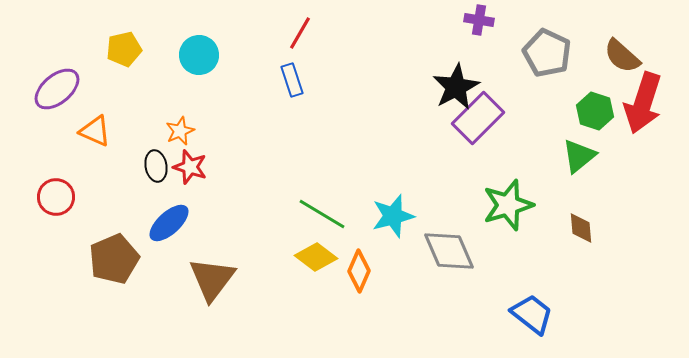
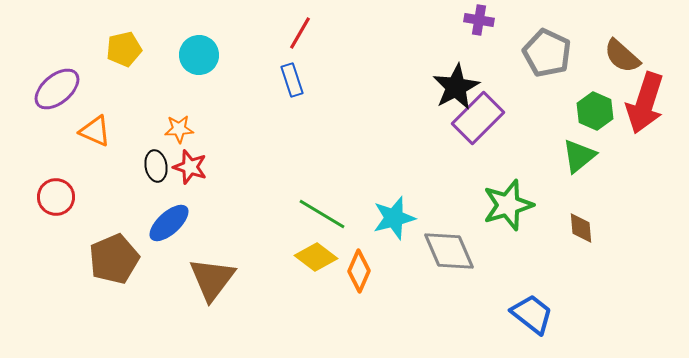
red arrow: moved 2 px right
green hexagon: rotated 6 degrees clockwise
orange star: moved 1 px left, 2 px up; rotated 20 degrees clockwise
cyan star: moved 1 px right, 2 px down
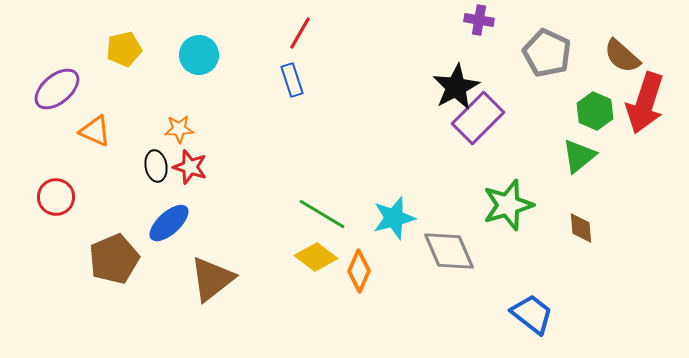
brown triangle: rotated 15 degrees clockwise
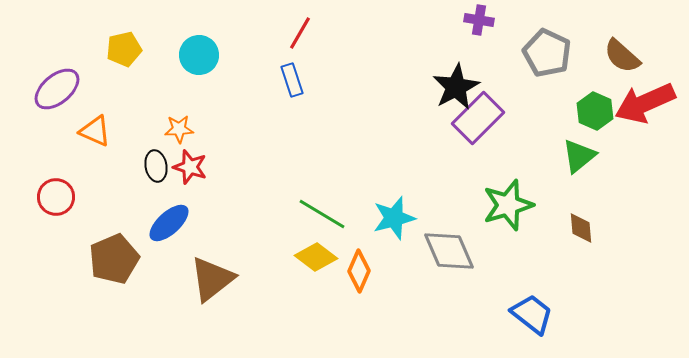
red arrow: rotated 48 degrees clockwise
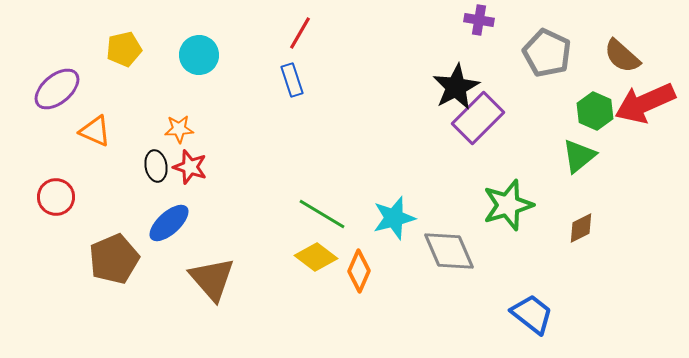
brown diamond: rotated 68 degrees clockwise
brown triangle: rotated 33 degrees counterclockwise
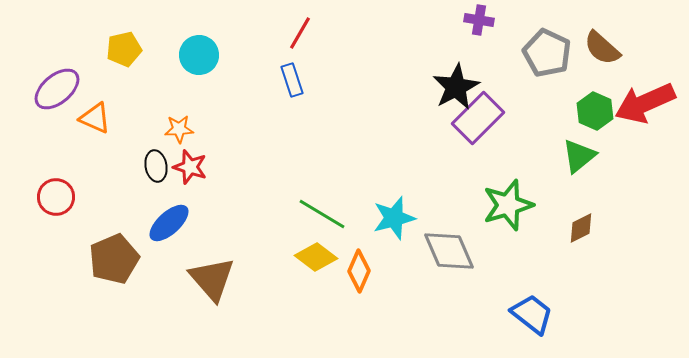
brown semicircle: moved 20 px left, 8 px up
orange triangle: moved 13 px up
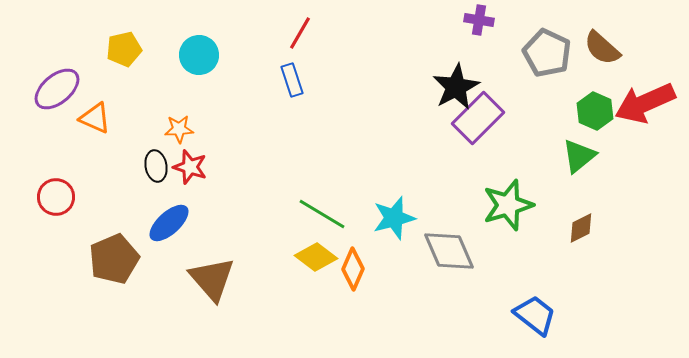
orange diamond: moved 6 px left, 2 px up
blue trapezoid: moved 3 px right, 1 px down
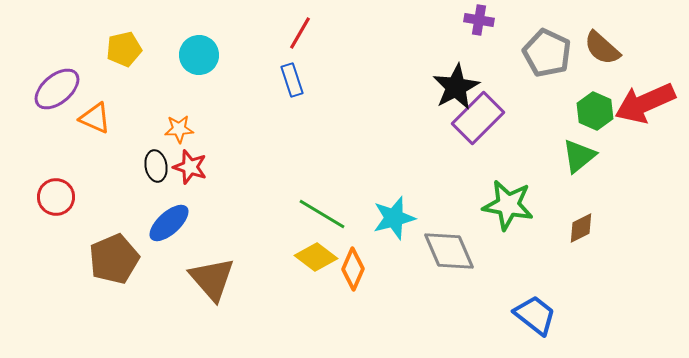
green star: rotated 27 degrees clockwise
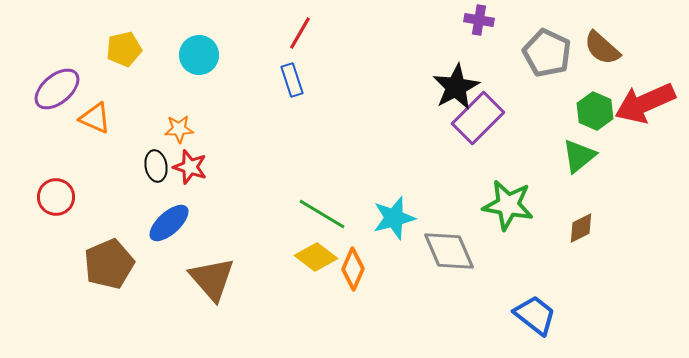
brown pentagon: moved 5 px left, 5 px down
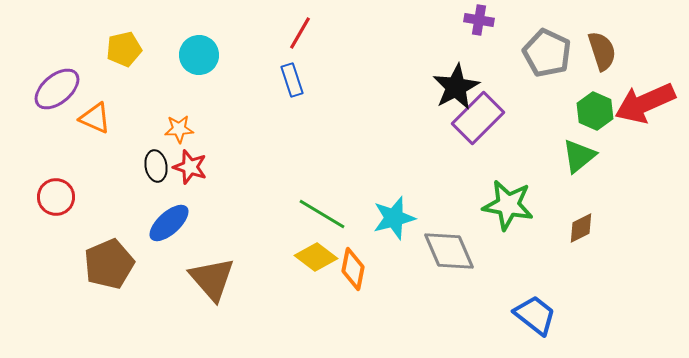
brown semicircle: moved 3 px down; rotated 150 degrees counterclockwise
orange diamond: rotated 12 degrees counterclockwise
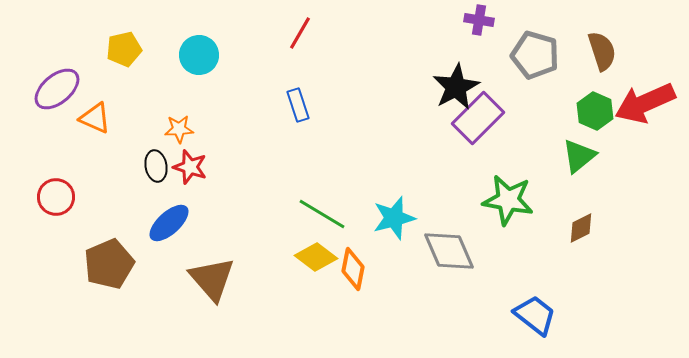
gray pentagon: moved 12 px left, 2 px down; rotated 9 degrees counterclockwise
blue rectangle: moved 6 px right, 25 px down
green star: moved 5 px up
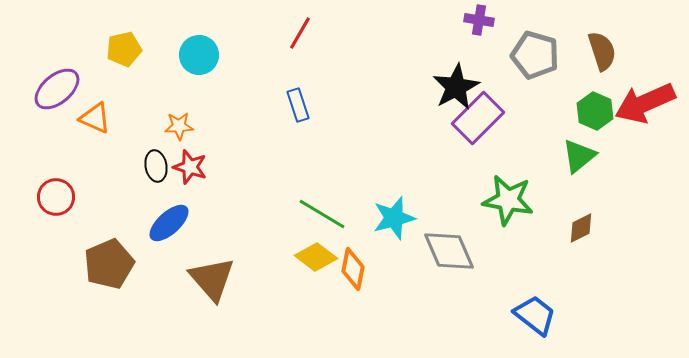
orange star: moved 3 px up
